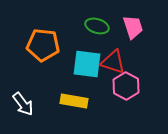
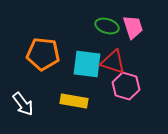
green ellipse: moved 10 px right
orange pentagon: moved 9 px down
pink hexagon: rotated 12 degrees counterclockwise
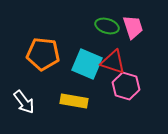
cyan square: rotated 16 degrees clockwise
white arrow: moved 1 px right, 2 px up
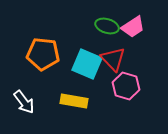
pink trapezoid: rotated 75 degrees clockwise
red triangle: moved 3 px up; rotated 28 degrees clockwise
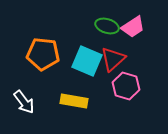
red triangle: rotated 32 degrees clockwise
cyan square: moved 3 px up
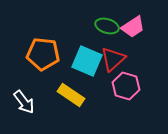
yellow rectangle: moved 3 px left, 6 px up; rotated 24 degrees clockwise
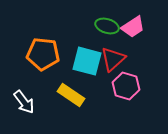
cyan square: rotated 8 degrees counterclockwise
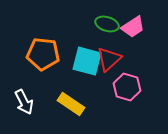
green ellipse: moved 2 px up
red triangle: moved 4 px left
pink hexagon: moved 1 px right, 1 px down
yellow rectangle: moved 9 px down
white arrow: rotated 10 degrees clockwise
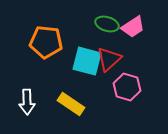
orange pentagon: moved 3 px right, 12 px up
white arrow: moved 3 px right; rotated 25 degrees clockwise
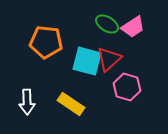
green ellipse: rotated 15 degrees clockwise
